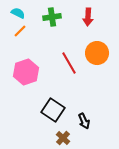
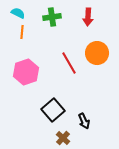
orange line: moved 2 px right, 1 px down; rotated 40 degrees counterclockwise
black square: rotated 15 degrees clockwise
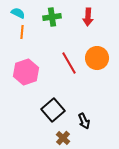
orange circle: moved 5 px down
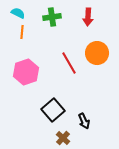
orange circle: moved 5 px up
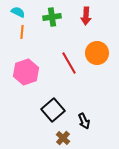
cyan semicircle: moved 1 px up
red arrow: moved 2 px left, 1 px up
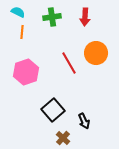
red arrow: moved 1 px left, 1 px down
orange circle: moved 1 px left
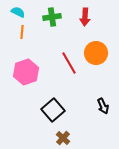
black arrow: moved 19 px right, 15 px up
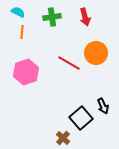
red arrow: rotated 18 degrees counterclockwise
red line: rotated 30 degrees counterclockwise
black square: moved 28 px right, 8 px down
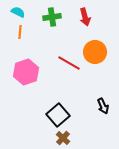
orange line: moved 2 px left
orange circle: moved 1 px left, 1 px up
black square: moved 23 px left, 3 px up
